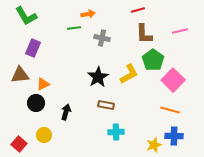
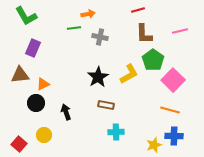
gray cross: moved 2 px left, 1 px up
black arrow: rotated 35 degrees counterclockwise
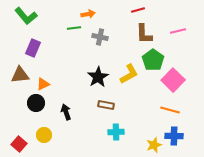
green L-shape: rotated 10 degrees counterclockwise
pink line: moved 2 px left
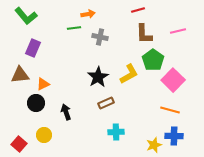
brown rectangle: moved 2 px up; rotated 35 degrees counterclockwise
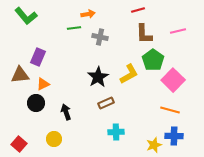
purple rectangle: moved 5 px right, 9 px down
yellow circle: moved 10 px right, 4 px down
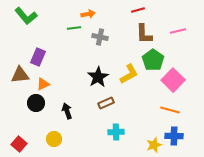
black arrow: moved 1 px right, 1 px up
